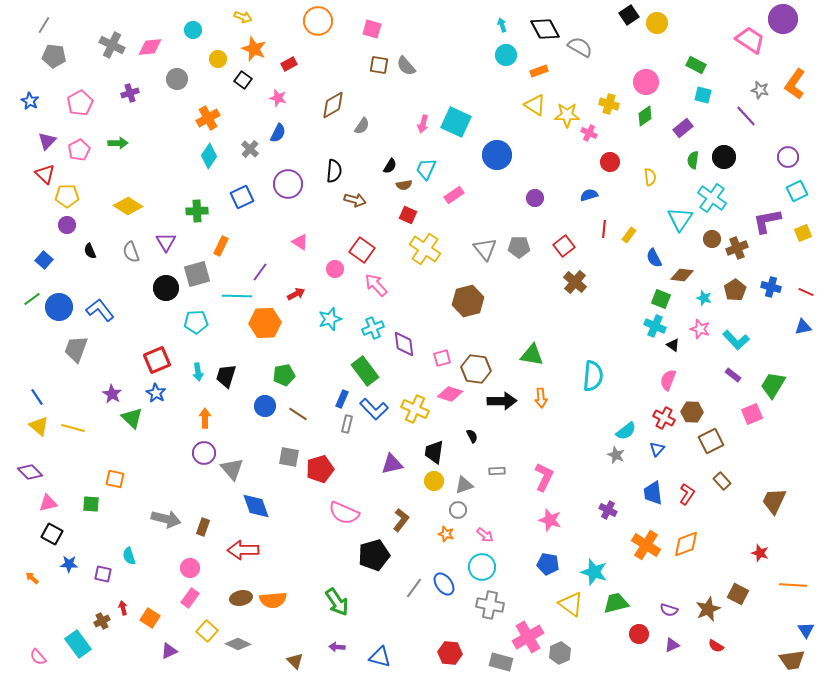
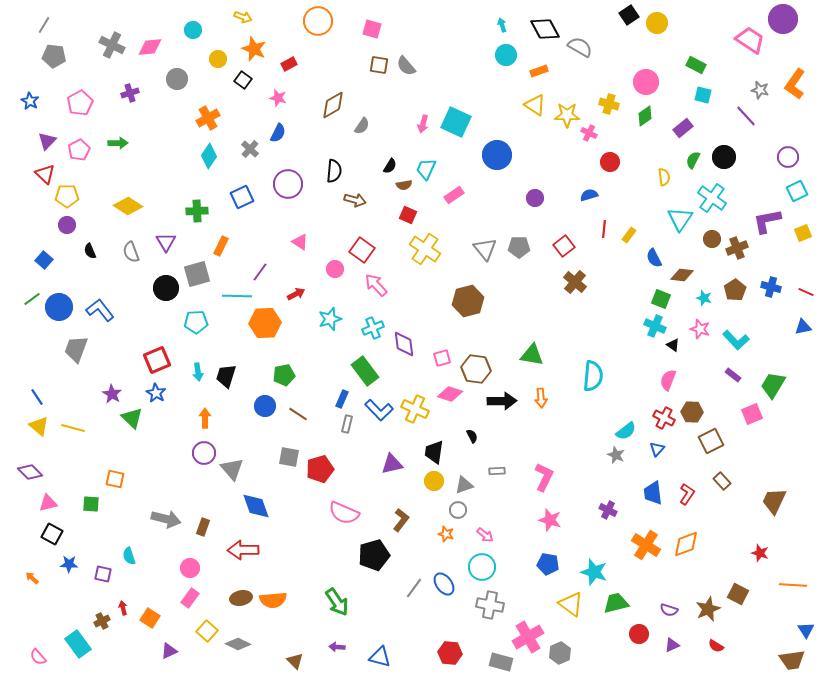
green semicircle at (693, 160): rotated 18 degrees clockwise
yellow semicircle at (650, 177): moved 14 px right
blue L-shape at (374, 409): moved 5 px right, 1 px down
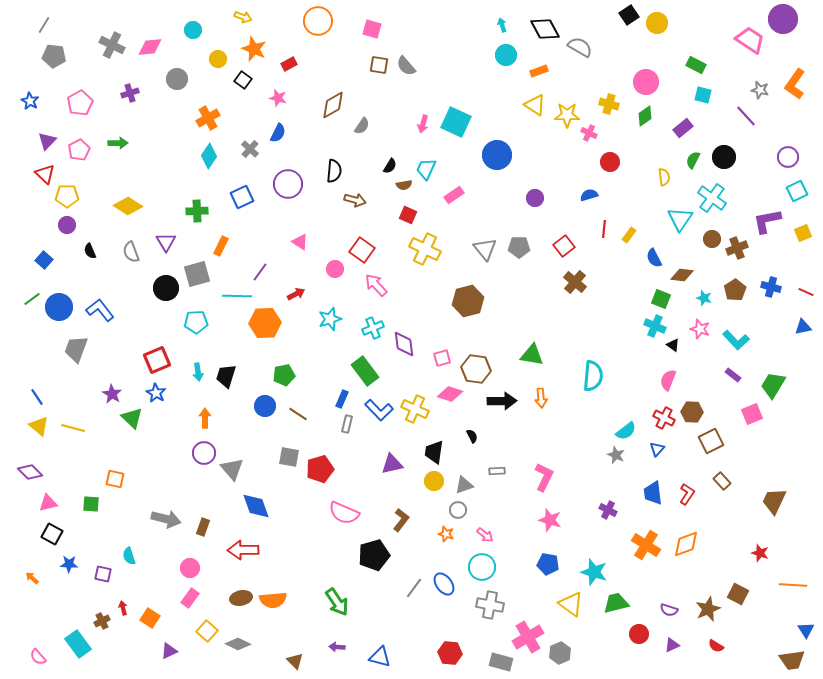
yellow cross at (425, 249): rotated 8 degrees counterclockwise
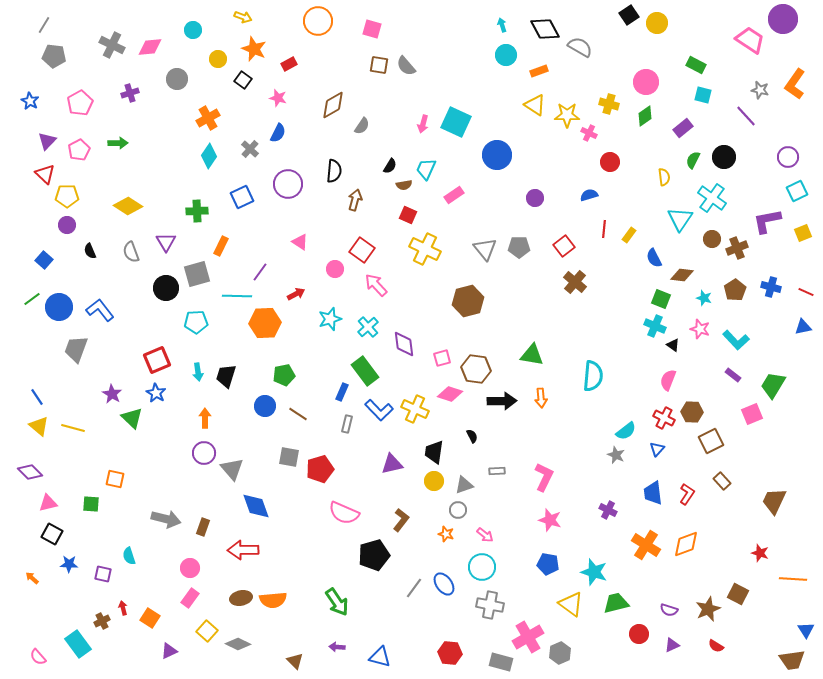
brown arrow at (355, 200): rotated 90 degrees counterclockwise
cyan cross at (373, 328): moved 5 px left, 1 px up; rotated 20 degrees counterclockwise
blue rectangle at (342, 399): moved 7 px up
orange line at (793, 585): moved 6 px up
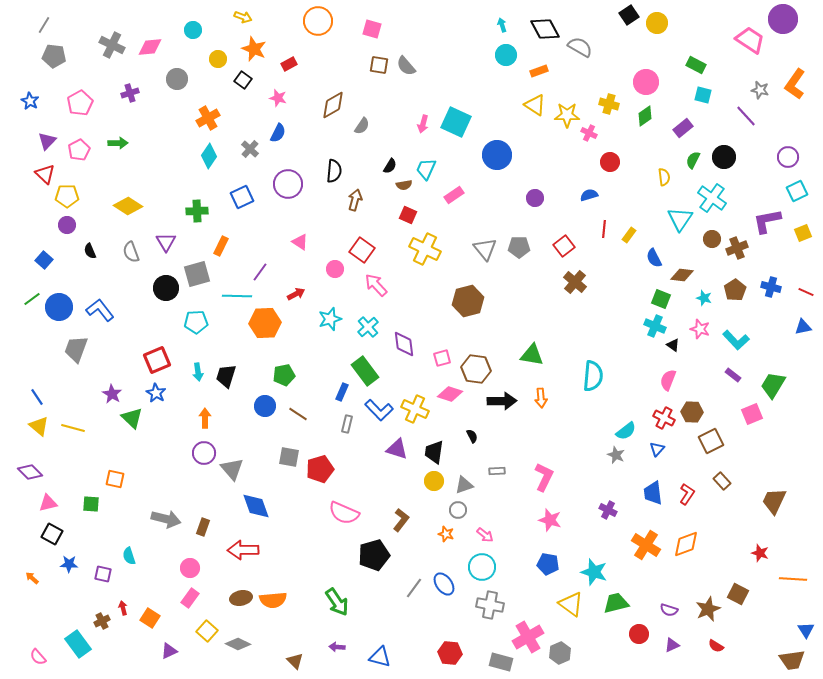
purple triangle at (392, 464): moved 5 px right, 15 px up; rotated 30 degrees clockwise
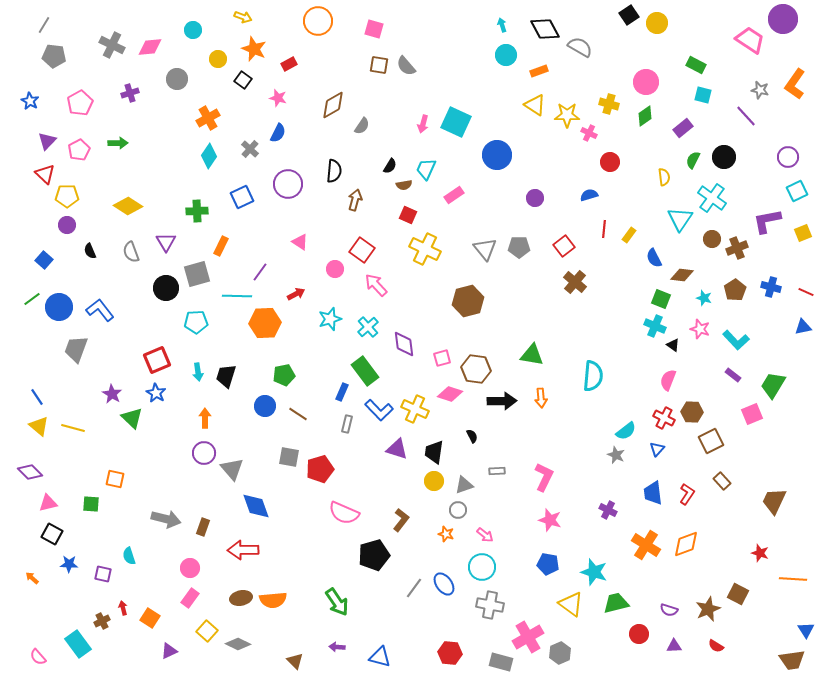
pink square at (372, 29): moved 2 px right
purple triangle at (672, 645): moved 2 px right, 1 px down; rotated 21 degrees clockwise
